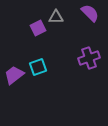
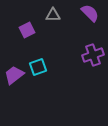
gray triangle: moved 3 px left, 2 px up
purple square: moved 11 px left, 2 px down
purple cross: moved 4 px right, 3 px up
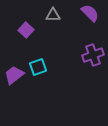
purple square: moved 1 px left; rotated 21 degrees counterclockwise
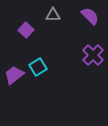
purple semicircle: moved 3 px down
purple cross: rotated 25 degrees counterclockwise
cyan square: rotated 12 degrees counterclockwise
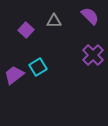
gray triangle: moved 1 px right, 6 px down
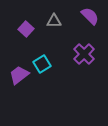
purple square: moved 1 px up
purple cross: moved 9 px left, 1 px up
cyan square: moved 4 px right, 3 px up
purple trapezoid: moved 5 px right
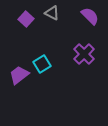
gray triangle: moved 2 px left, 8 px up; rotated 28 degrees clockwise
purple square: moved 10 px up
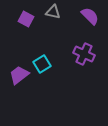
gray triangle: moved 1 px right, 1 px up; rotated 14 degrees counterclockwise
purple square: rotated 14 degrees counterclockwise
purple cross: rotated 20 degrees counterclockwise
